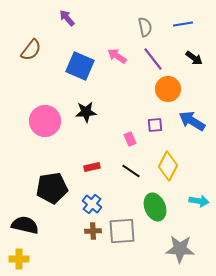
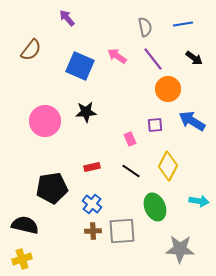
yellow cross: moved 3 px right; rotated 18 degrees counterclockwise
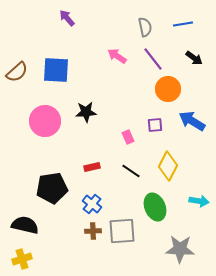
brown semicircle: moved 14 px left, 22 px down; rotated 10 degrees clockwise
blue square: moved 24 px left, 4 px down; rotated 20 degrees counterclockwise
pink rectangle: moved 2 px left, 2 px up
